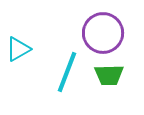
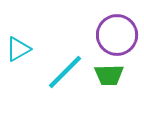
purple circle: moved 14 px right, 2 px down
cyan line: moved 2 px left; rotated 24 degrees clockwise
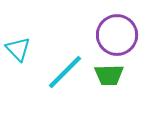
cyan triangle: rotated 44 degrees counterclockwise
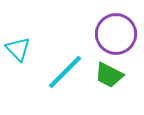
purple circle: moved 1 px left, 1 px up
green trapezoid: rotated 28 degrees clockwise
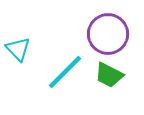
purple circle: moved 8 px left
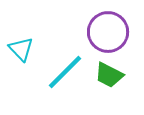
purple circle: moved 2 px up
cyan triangle: moved 3 px right
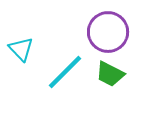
green trapezoid: moved 1 px right, 1 px up
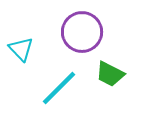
purple circle: moved 26 px left
cyan line: moved 6 px left, 16 px down
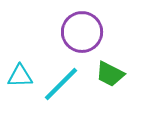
cyan triangle: moved 1 px left, 27 px down; rotated 48 degrees counterclockwise
cyan line: moved 2 px right, 4 px up
